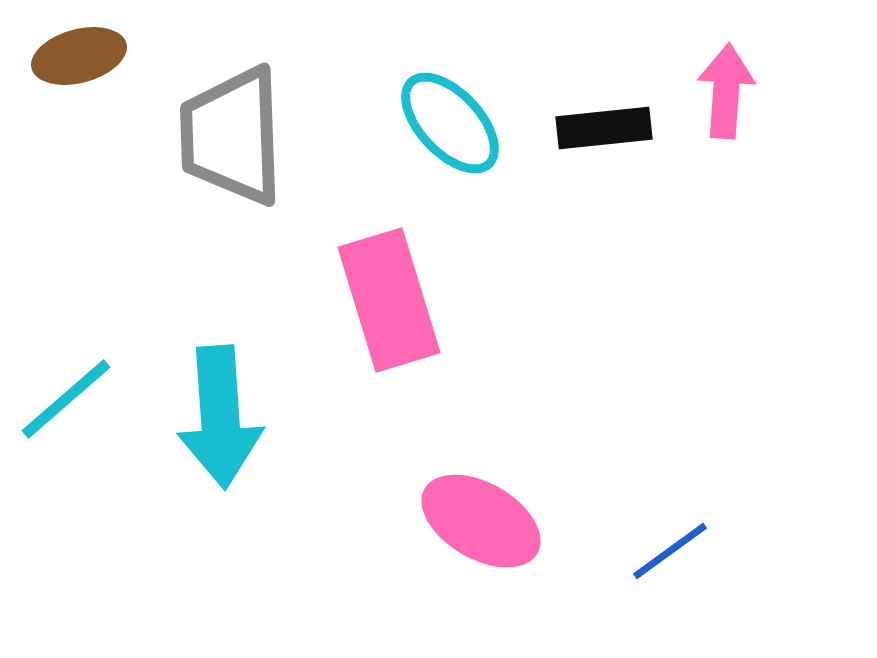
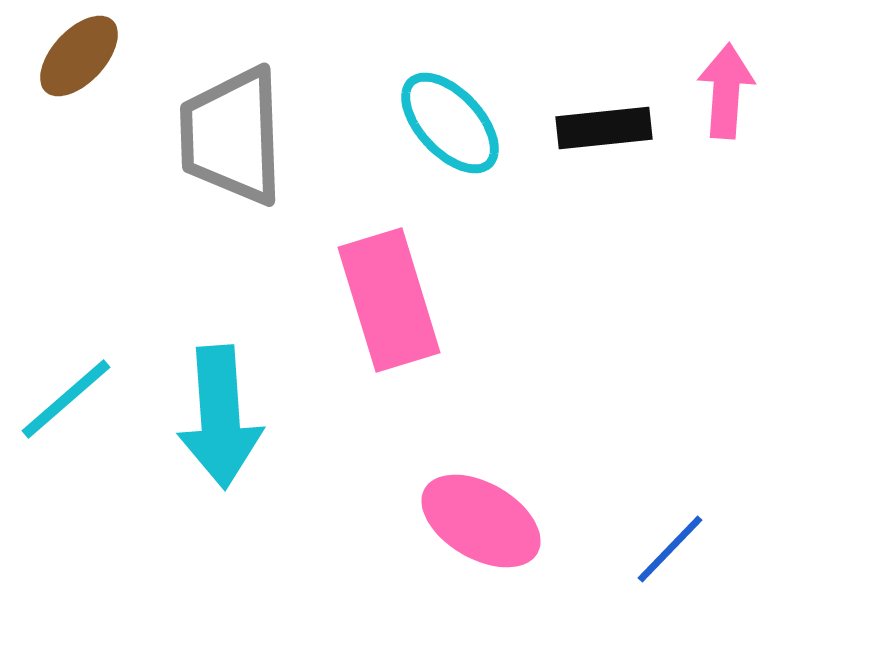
brown ellipse: rotated 32 degrees counterclockwise
blue line: moved 2 px up; rotated 10 degrees counterclockwise
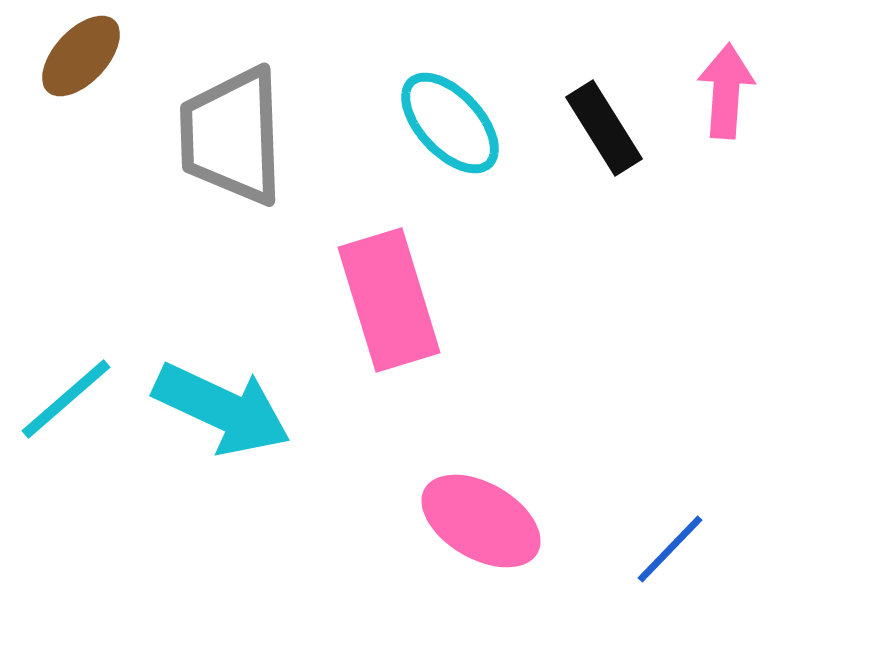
brown ellipse: moved 2 px right
black rectangle: rotated 64 degrees clockwise
cyan arrow: moved 2 px right, 8 px up; rotated 61 degrees counterclockwise
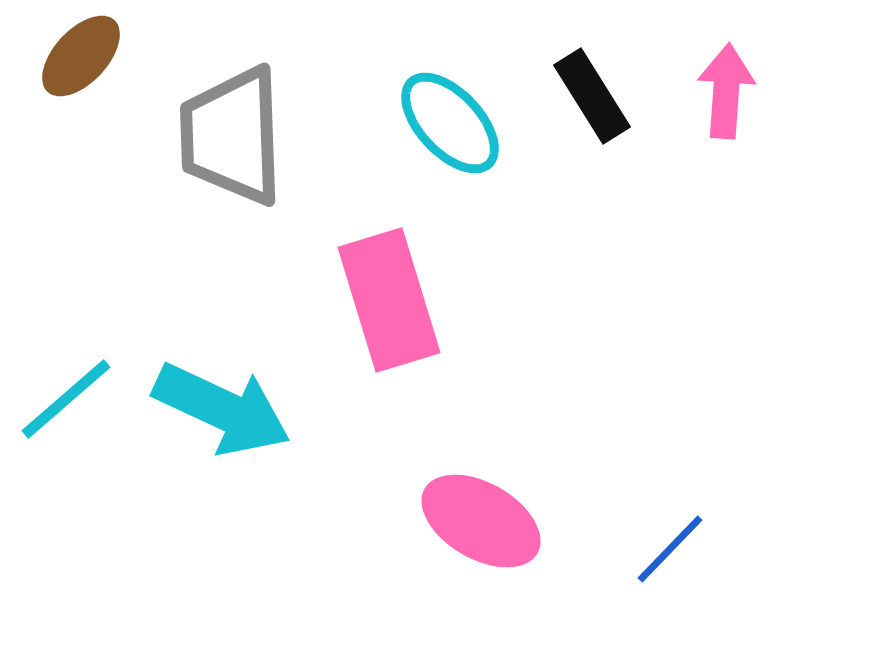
black rectangle: moved 12 px left, 32 px up
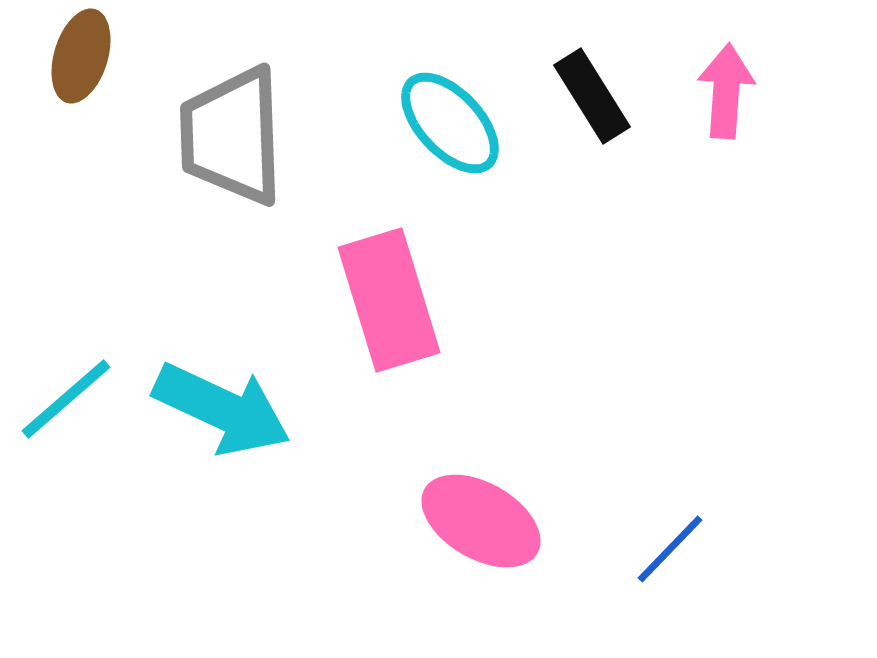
brown ellipse: rotated 26 degrees counterclockwise
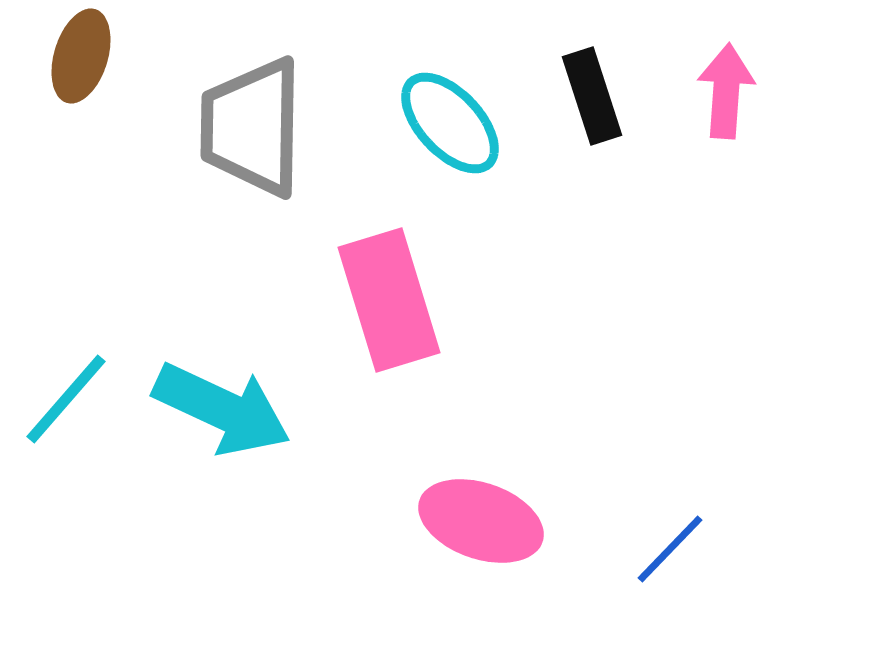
black rectangle: rotated 14 degrees clockwise
gray trapezoid: moved 20 px right, 9 px up; rotated 3 degrees clockwise
cyan line: rotated 8 degrees counterclockwise
pink ellipse: rotated 11 degrees counterclockwise
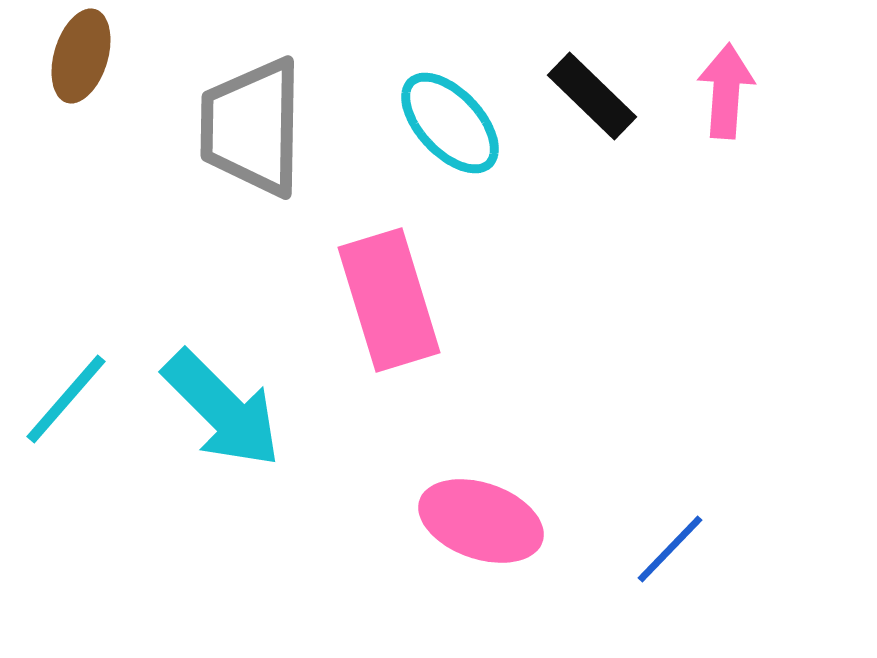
black rectangle: rotated 28 degrees counterclockwise
cyan arrow: rotated 20 degrees clockwise
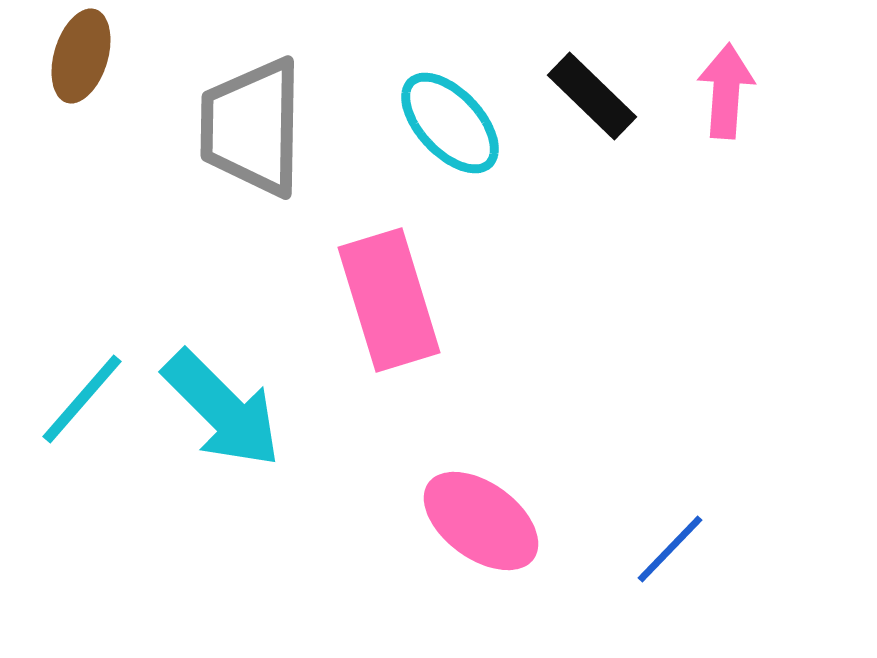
cyan line: moved 16 px right
pink ellipse: rotated 17 degrees clockwise
